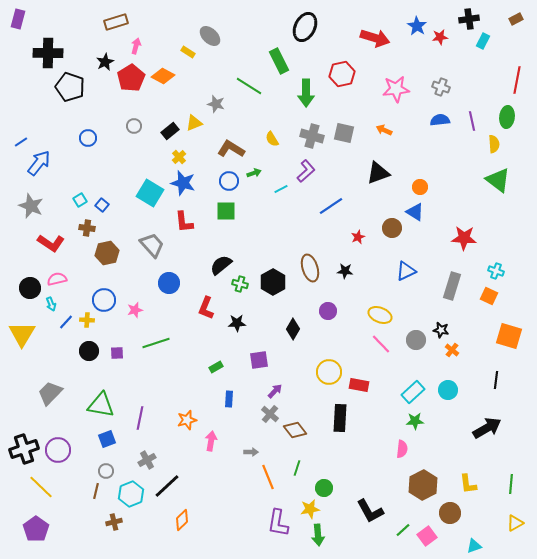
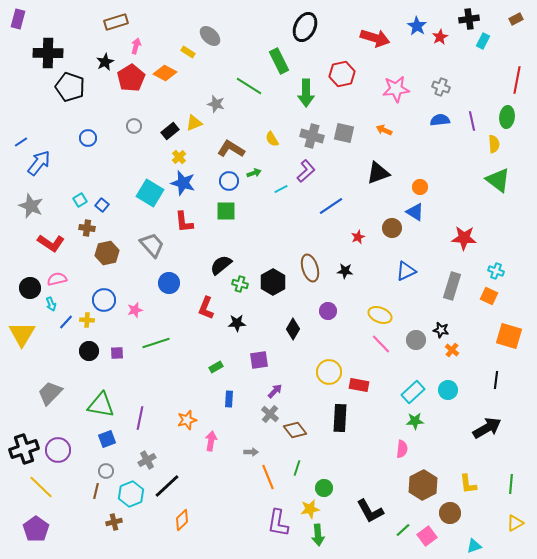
red star at (440, 37): rotated 21 degrees counterclockwise
orange diamond at (163, 76): moved 2 px right, 3 px up
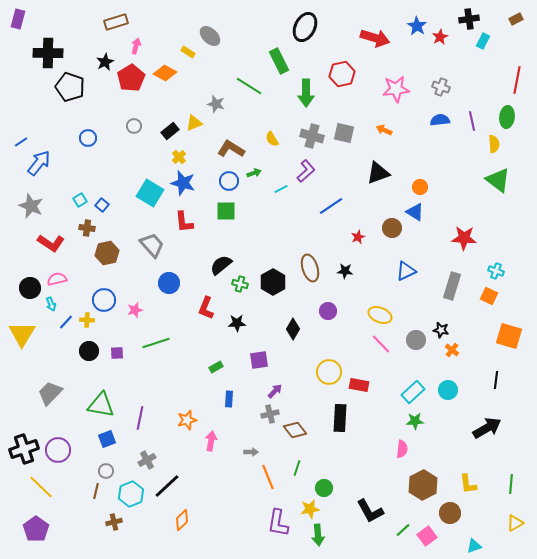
gray cross at (270, 414): rotated 36 degrees clockwise
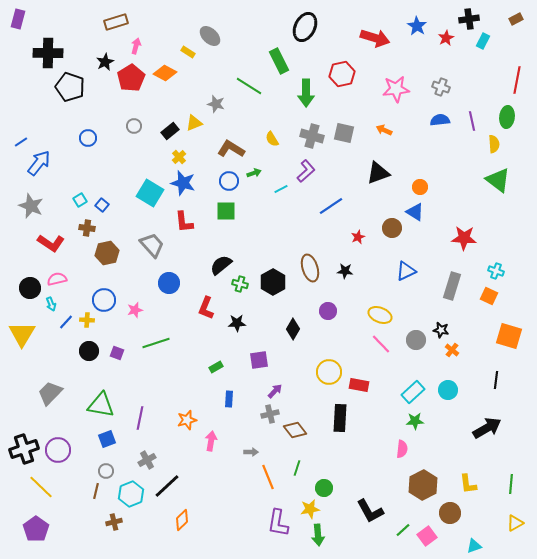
red star at (440, 37): moved 6 px right, 1 px down
purple square at (117, 353): rotated 24 degrees clockwise
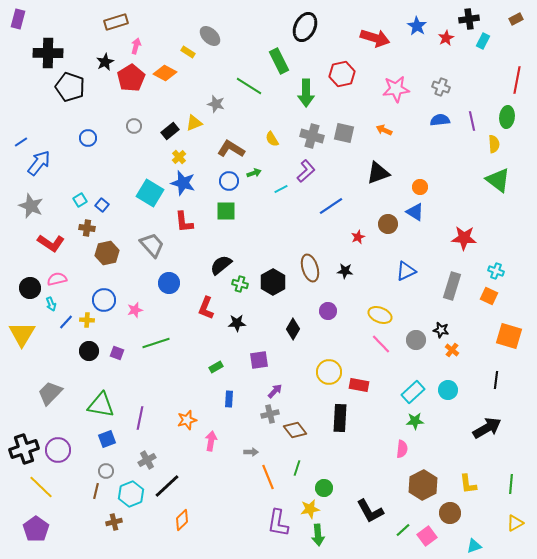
brown circle at (392, 228): moved 4 px left, 4 px up
